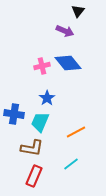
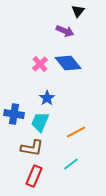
pink cross: moved 2 px left, 2 px up; rotated 28 degrees counterclockwise
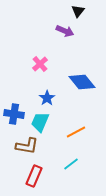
blue diamond: moved 14 px right, 19 px down
brown L-shape: moved 5 px left, 2 px up
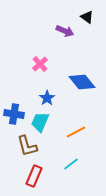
black triangle: moved 9 px right, 6 px down; rotated 32 degrees counterclockwise
brown L-shape: rotated 65 degrees clockwise
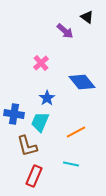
purple arrow: rotated 18 degrees clockwise
pink cross: moved 1 px right, 1 px up
cyan line: rotated 49 degrees clockwise
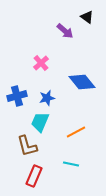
blue star: rotated 21 degrees clockwise
blue cross: moved 3 px right, 18 px up; rotated 24 degrees counterclockwise
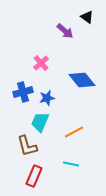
blue diamond: moved 2 px up
blue cross: moved 6 px right, 4 px up
orange line: moved 2 px left
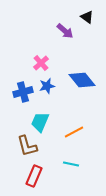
blue star: moved 12 px up
